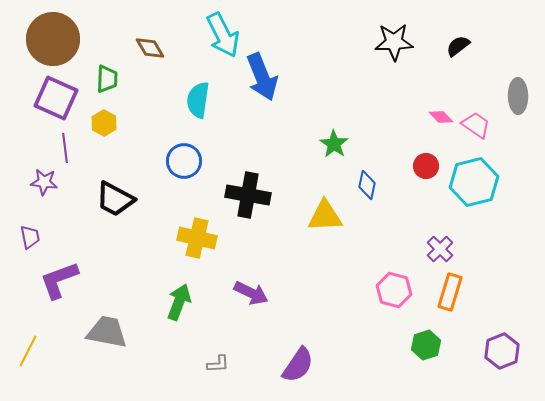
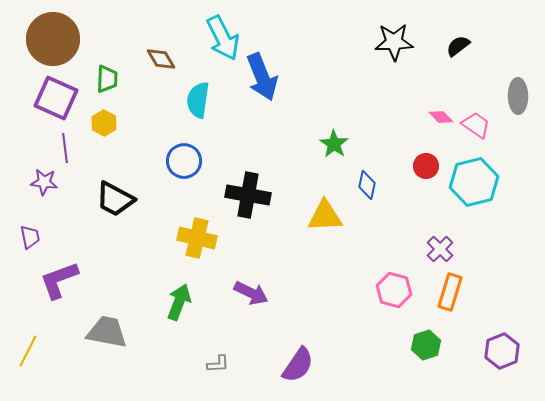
cyan arrow: moved 3 px down
brown diamond: moved 11 px right, 11 px down
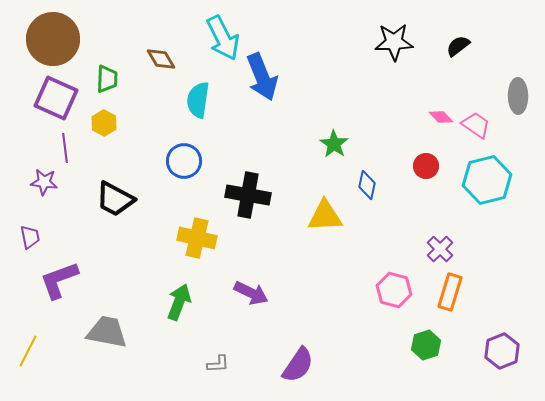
cyan hexagon: moved 13 px right, 2 px up
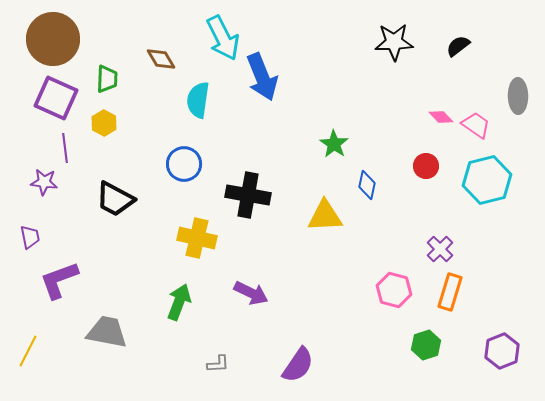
blue circle: moved 3 px down
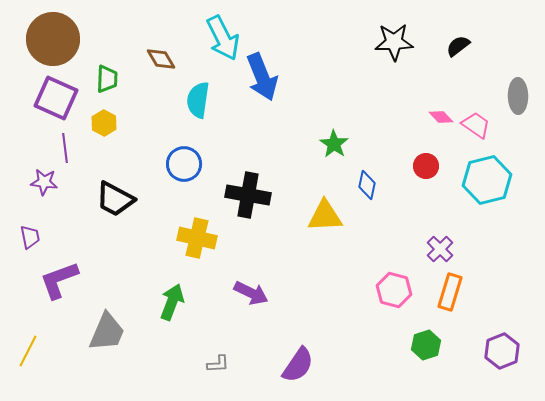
green arrow: moved 7 px left
gray trapezoid: rotated 102 degrees clockwise
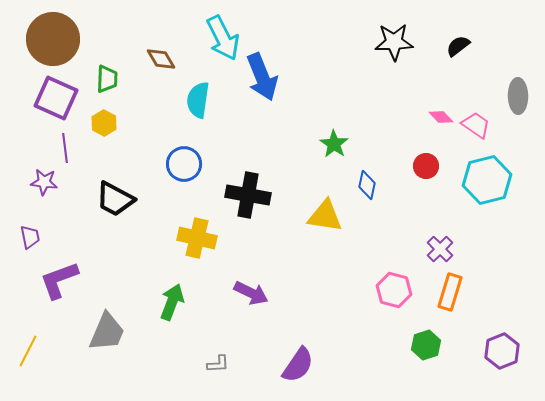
yellow triangle: rotated 12 degrees clockwise
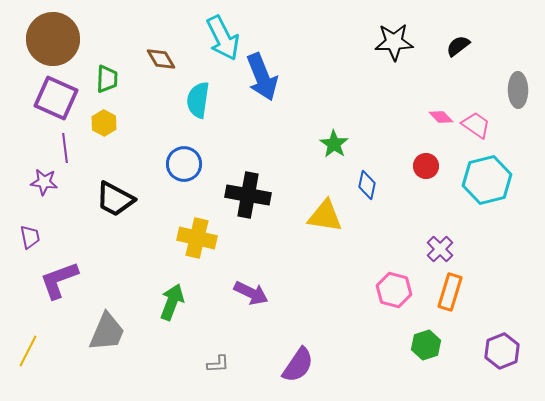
gray ellipse: moved 6 px up
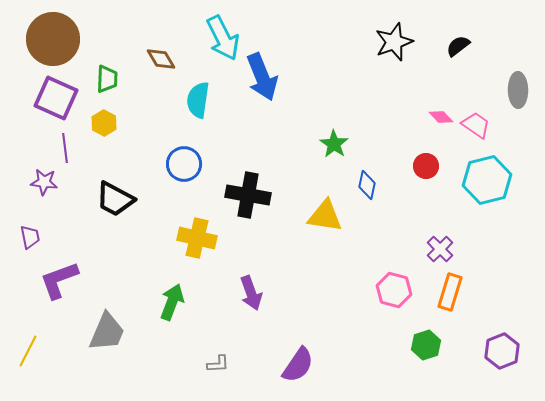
black star: rotated 18 degrees counterclockwise
purple arrow: rotated 44 degrees clockwise
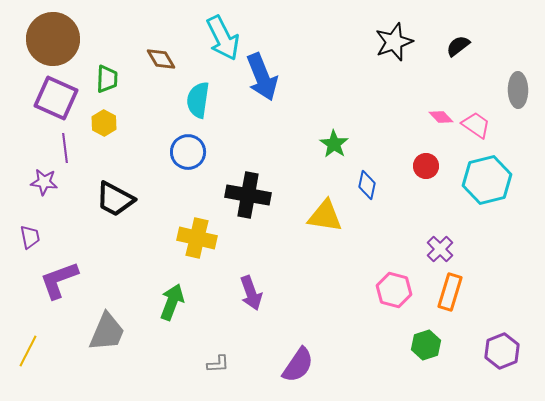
blue circle: moved 4 px right, 12 px up
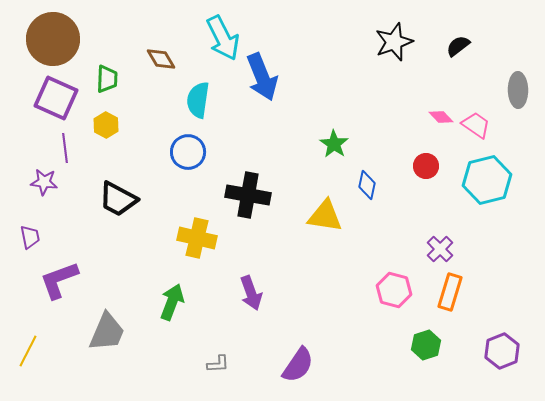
yellow hexagon: moved 2 px right, 2 px down
black trapezoid: moved 3 px right
